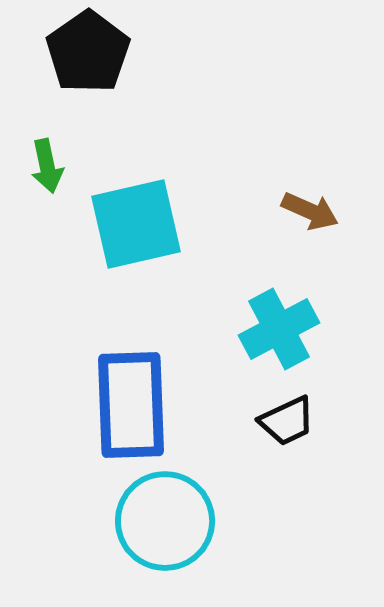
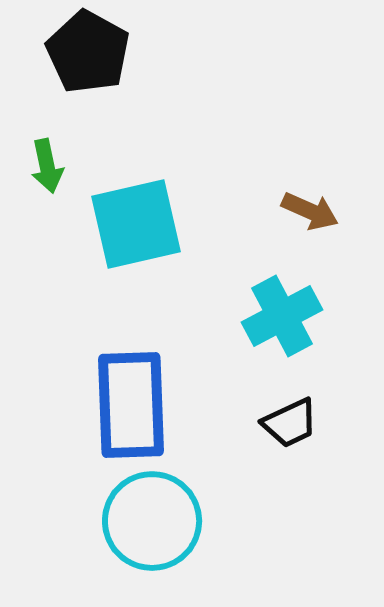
black pentagon: rotated 8 degrees counterclockwise
cyan cross: moved 3 px right, 13 px up
black trapezoid: moved 3 px right, 2 px down
cyan circle: moved 13 px left
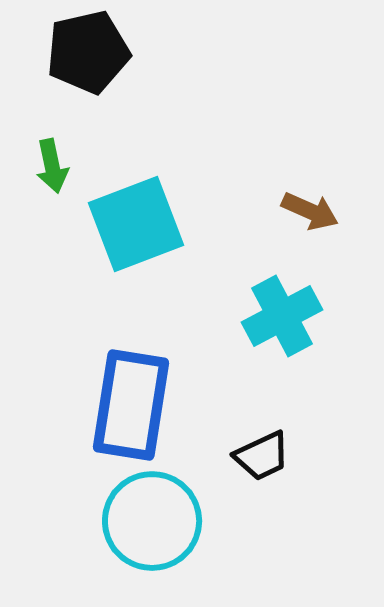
black pentagon: rotated 30 degrees clockwise
green arrow: moved 5 px right
cyan square: rotated 8 degrees counterclockwise
blue rectangle: rotated 11 degrees clockwise
black trapezoid: moved 28 px left, 33 px down
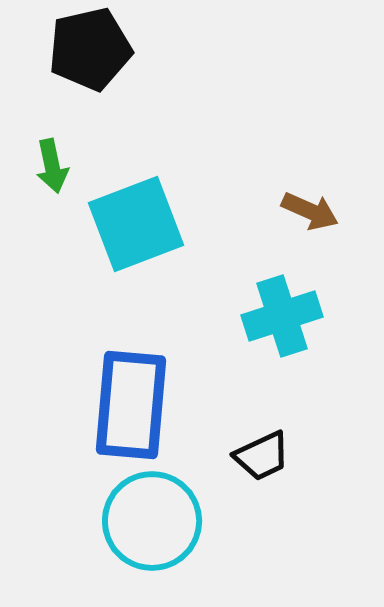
black pentagon: moved 2 px right, 3 px up
cyan cross: rotated 10 degrees clockwise
blue rectangle: rotated 4 degrees counterclockwise
